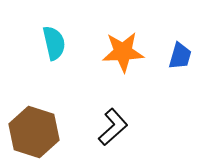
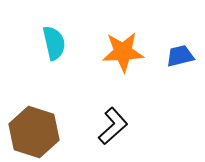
blue trapezoid: rotated 120 degrees counterclockwise
black L-shape: moved 1 px up
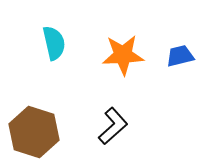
orange star: moved 3 px down
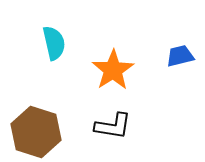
orange star: moved 10 px left, 15 px down; rotated 30 degrees counterclockwise
black L-shape: rotated 51 degrees clockwise
brown hexagon: moved 2 px right
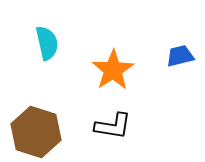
cyan semicircle: moved 7 px left
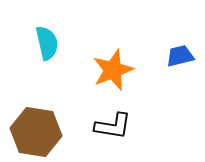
orange star: rotated 12 degrees clockwise
brown hexagon: rotated 9 degrees counterclockwise
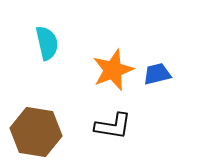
blue trapezoid: moved 23 px left, 18 px down
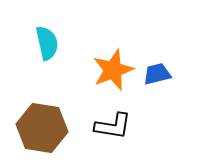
brown hexagon: moved 6 px right, 4 px up
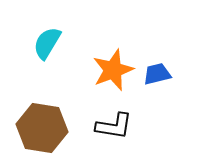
cyan semicircle: rotated 136 degrees counterclockwise
black L-shape: moved 1 px right
